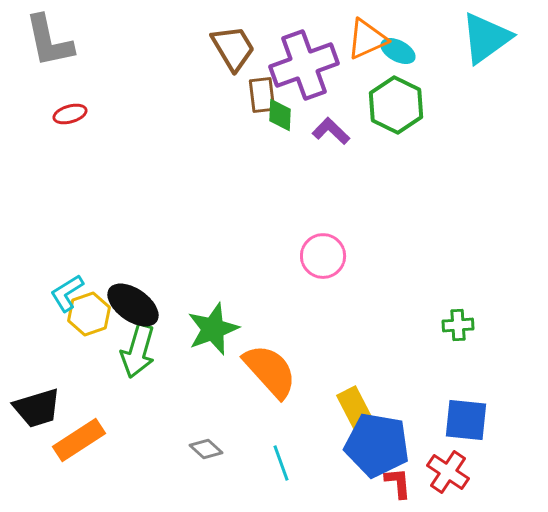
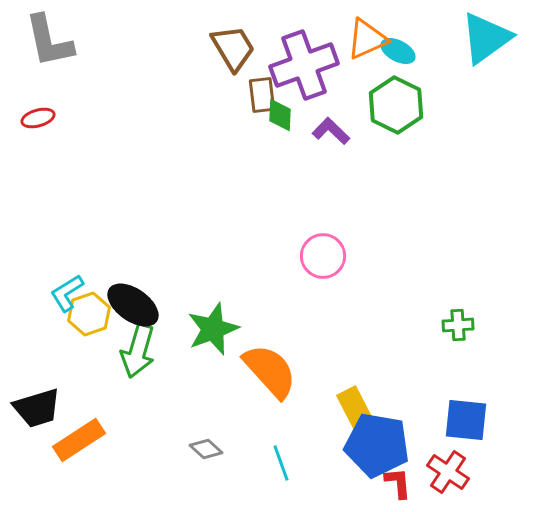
red ellipse: moved 32 px left, 4 px down
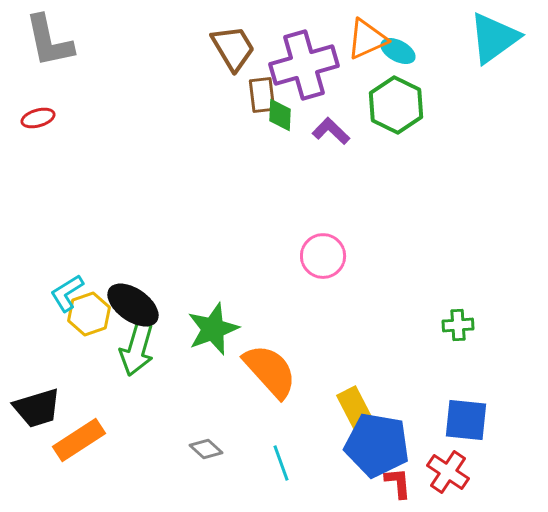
cyan triangle: moved 8 px right
purple cross: rotated 4 degrees clockwise
green arrow: moved 1 px left, 2 px up
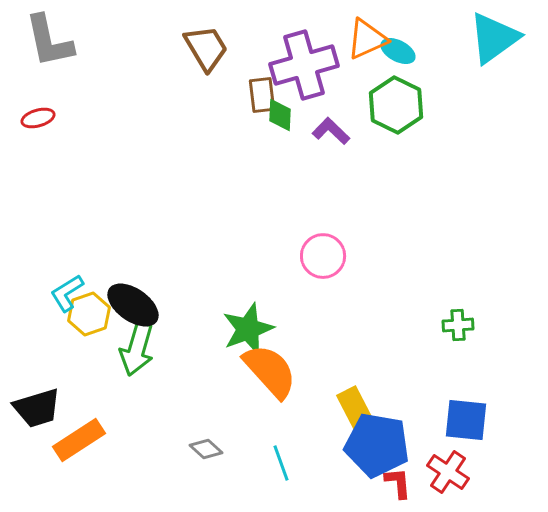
brown trapezoid: moved 27 px left
green star: moved 35 px right
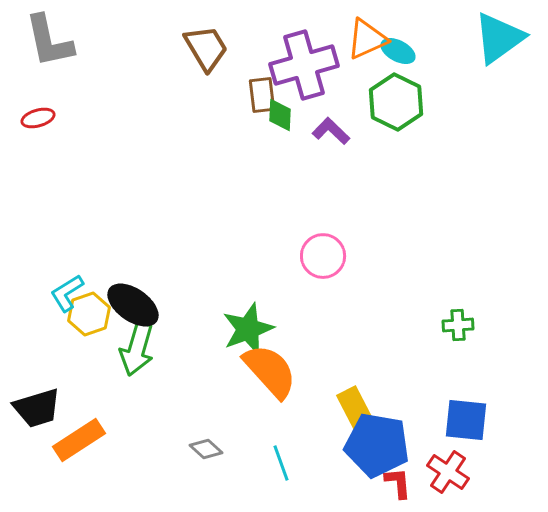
cyan triangle: moved 5 px right
green hexagon: moved 3 px up
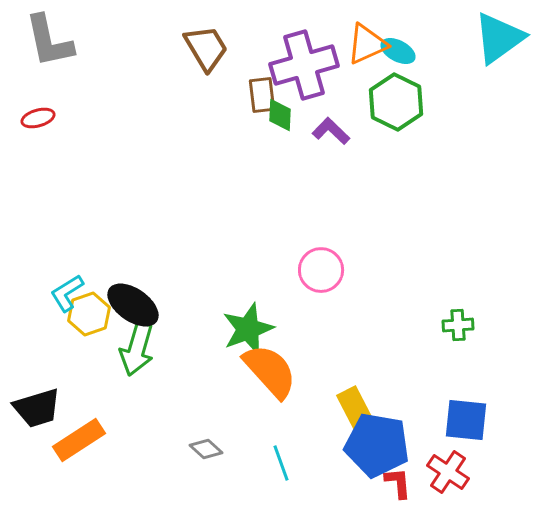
orange triangle: moved 5 px down
pink circle: moved 2 px left, 14 px down
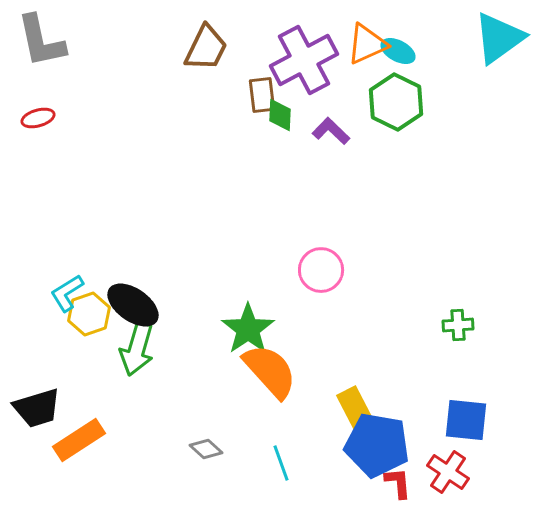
gray L-shape: moved 8 px left
brown trapezoid: rotated 57 degrees clockwise
purple cross: moved 5 px up; rotated 12 degrees counterclockwise
green star: rotated 14 degrees counterclockwise
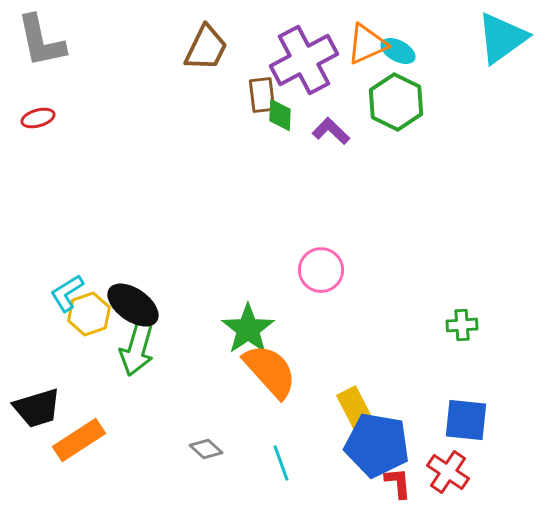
cyan triangle: moved 3 px right
green cross: moved 4 px right
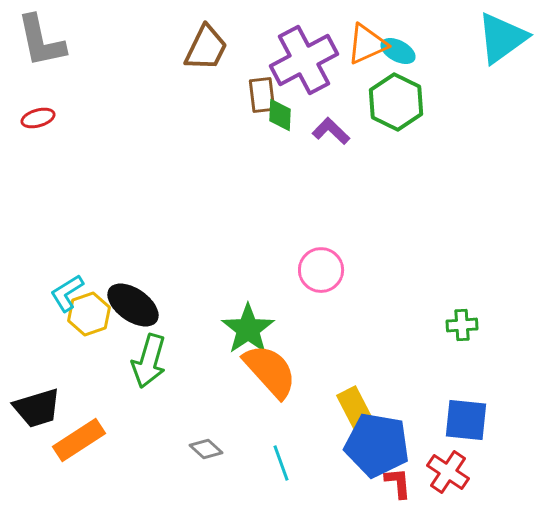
green arrow: moved 12 px right, 12 px down
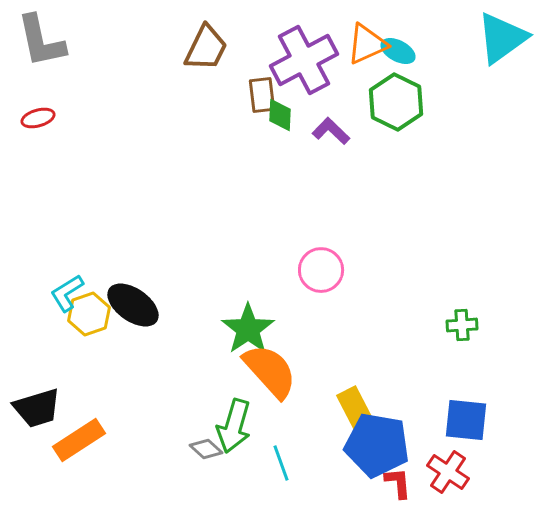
green arrow: moved 85 px right, 65 px down
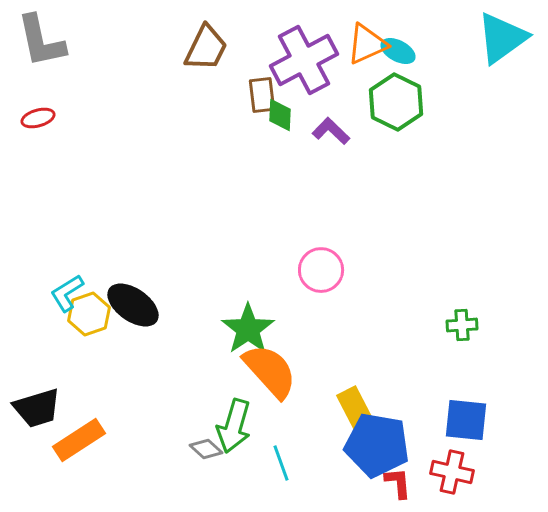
red cross: moved 4 px right; rotated 21 degrees counterclockwise
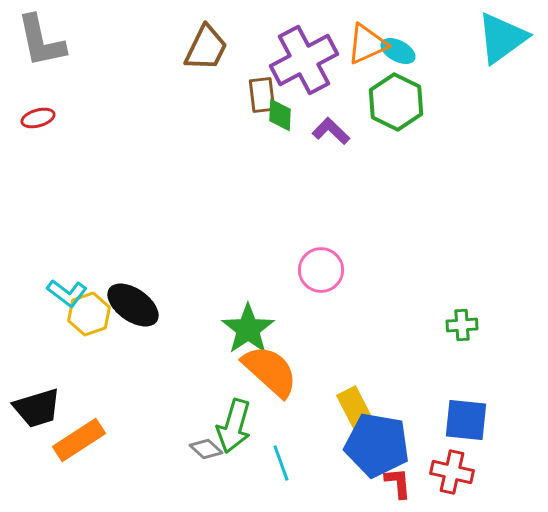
cyan L-shape: rotated 111 degrees counterclockwise
orange semicircle: rotated 6 degrees counterclockwise
